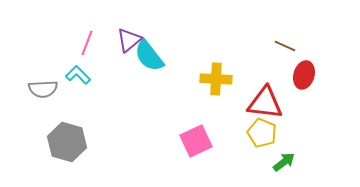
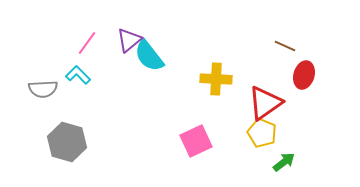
pink line: rotated 15 degrees clockwise
red triangle: rotated 42 degrees counterclockwise
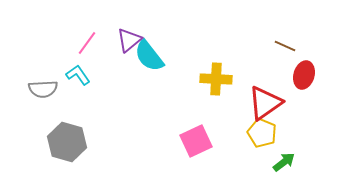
cyan L-shape: rotated 10 degrees clockwise
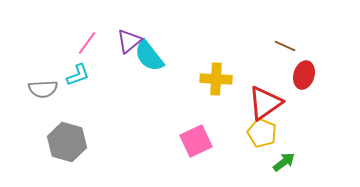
purple triangle: moved 1 px down
cyan L-shape: rotated 105 degrees clockwise
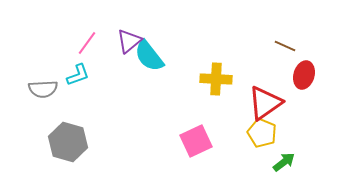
gray hexagon: moved 1 px right
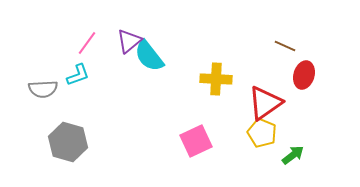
green arrow: moved 9 px right, 7 px up
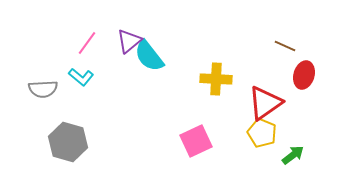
cyan L-shape: moved 3 px right, 2 px down; rotated 60 degrees clockwise
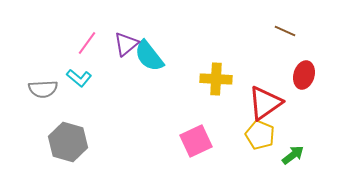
purple triangle: moved 3 px left, 3 px down
brown line: moved 15 px up
cyan L-shape: moved 2 px left, 1 px down
yellow pentagon: moved 2 px left, 2 px down
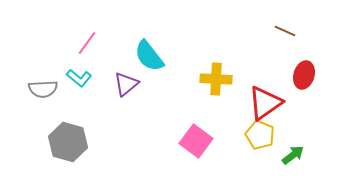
purple triangle: moved 40 px down
pink square: rotated 28 degrees counterclockwise
